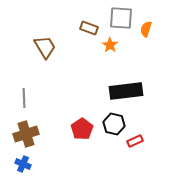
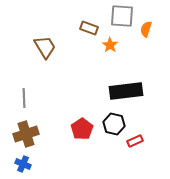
gray square: moved 1 px right, 2 px up
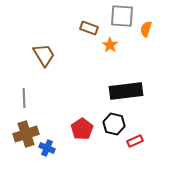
brown trapezoid: moved 1 px left, 8 px down
blue cross: moved 24 px right, 16 px up
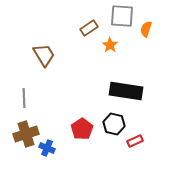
brown rectangle: rotated 54 degrees counterclockwise
black rectangle: rotated 16 degrees clockwise
